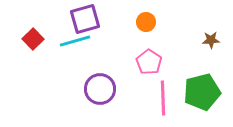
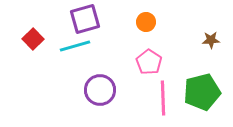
cyan line: moved 5 px down
purple circle: moved 1 px down
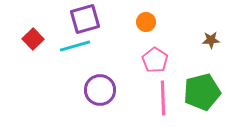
pink pentagon: moved 6 px right, 2 px up
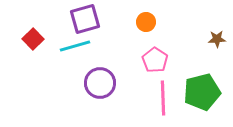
brown star: moved 6 px right, 1 px up
purple circle: moved 7 px up
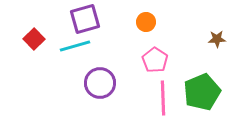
red square: moved 1 px right
green pentagon: rotated 9 degrees counterclockwise
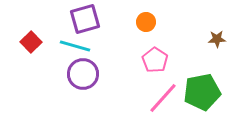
red square: moved 3 px left, 3 px down
cyan line: rotated 32 degrees clockwise
purple circle: moved 17 px left, 9 px up
green pentagon: rotated 12 degrees clockwise
pink line: rotated 44 degrees clockwise
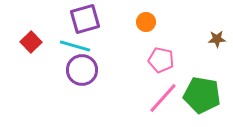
pink pentagon: moved 6 px right; rotated 20 degrees counterclockwise
purple circle: moved 1 px left, 4 px up
green pentagon: moved 3 px down; rotated 21 degrees clockwise
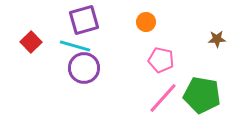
purple square: moved 1 px left, 1 px down
purple circle: moved 2 px right, 2 px up
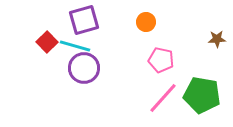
red square: moved 16 px right
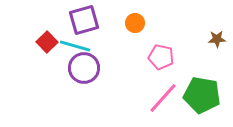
orange circle: moved 11 px left, 1 px down
pink pentagon: moved 3 px up
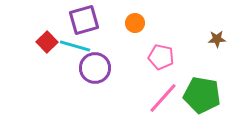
purple circle: moved 11 px right
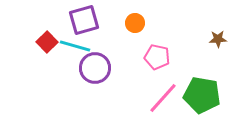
brown star: moved 1 px right
pink pentagon: moved 4 px left
